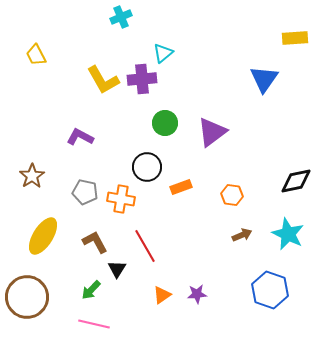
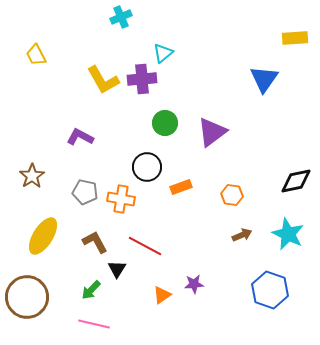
red line: rotated 32 degrees counterclockwise
purple star: moved 3 px left, 10 px up
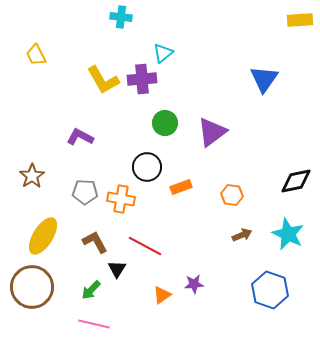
cyan cross: rotated 30 degrees clockwise
yellow rectangle: moved 5 px right, 18 px up
gray pentagon: rotated 10 degrees counterclockwise
brown circle: moved 5 px right, 10 px up
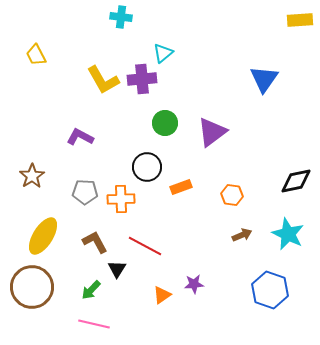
orange cross: rotated 12 degrees counterclockwise
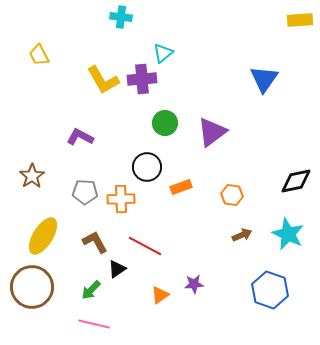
yellow trapezoid: moved 3 px right
black triangle: rotated 24 degrees clockwise
orange triangle: moved 2 px left
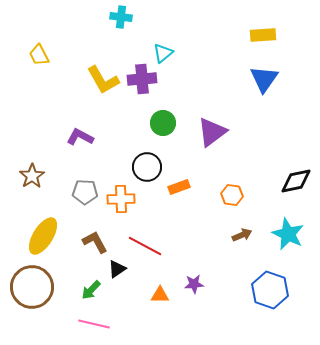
yellow rectangle: moved 37 px left, 15 px down
green circle: moved 2 px left
orange rectangle: moved 2 px left
orange triangle: rotated 36 degrees clockwise
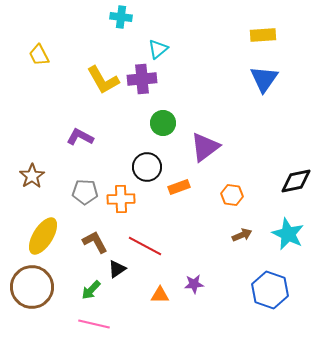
cyan triangle: moved 5 px left, 4 px up
purple triangle: moved 7 px left, 15 px down
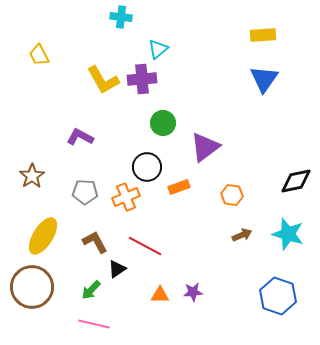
orange cross: moved 5 px right, 2 px up; rotated 20 degrees counterclockwise
cyan star: rotated 8 degrees counterclockwise
purple star: moved 1 px left, 8 px down
blue hexagon: moved 8 px right, 6 px down
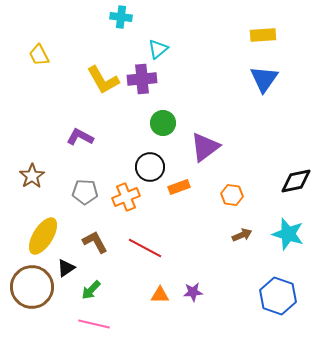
black circle: moved 3 px right
red line: moved 2 px down
black triangle: moved 51 px left, 1 px up
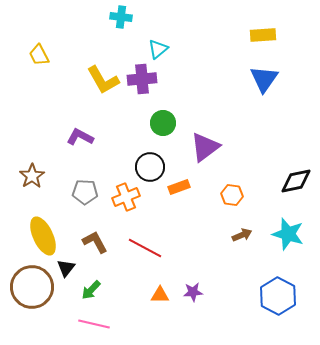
yellow ellipse: rotated 57 degrees counterclockwise
black triangle: rotated 18 degrees counterclockwise
blue hexagon: rotated 9 degrees clockwise
